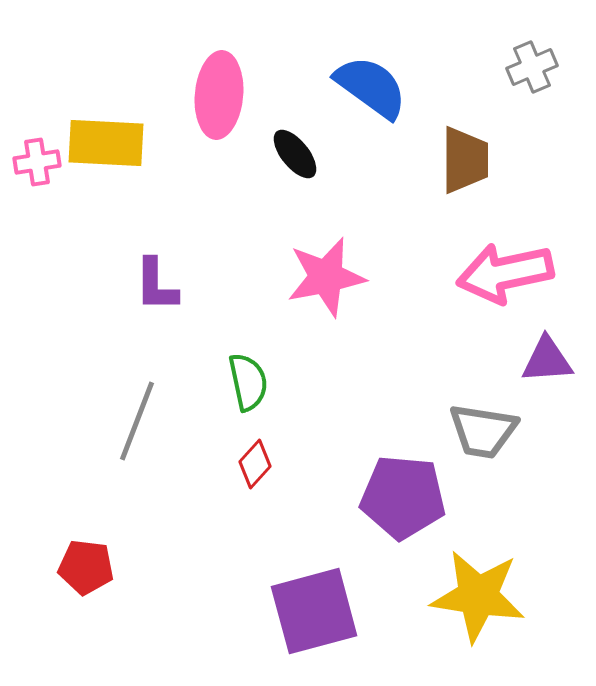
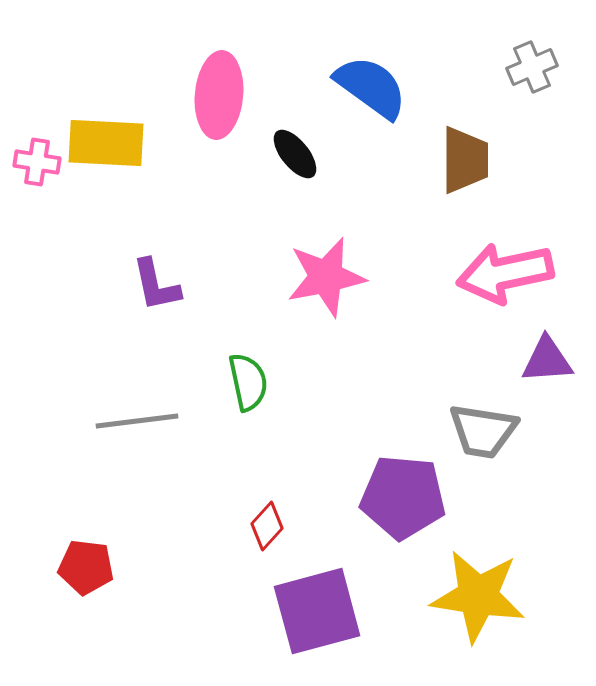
pink cross: rotated 18 degrees clockwise
purple L-shape: rotated 12 degrees counterclockwise
gray line: rotated 62 degrees clockwise
red diamond: moved 12 px right, 62 px down
purple square: moved 3 px right
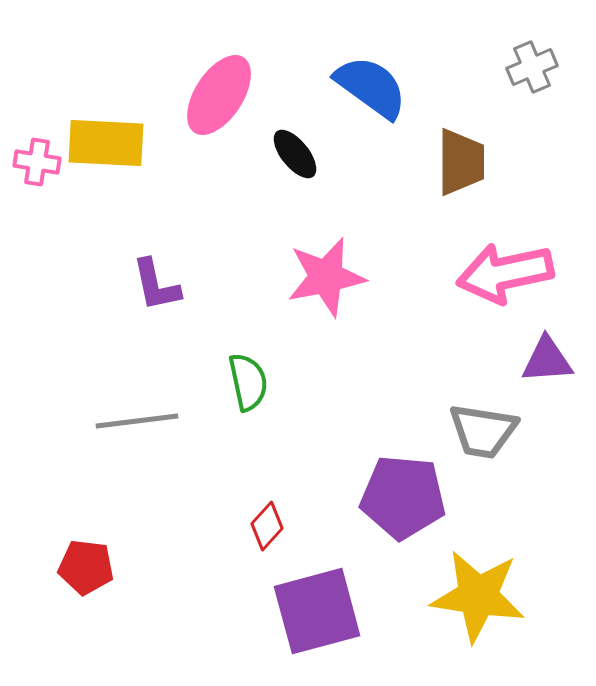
pink ellipse: rotated 28 degrees clockwise
brown trapezoid: moved 4 px left, 2 px down
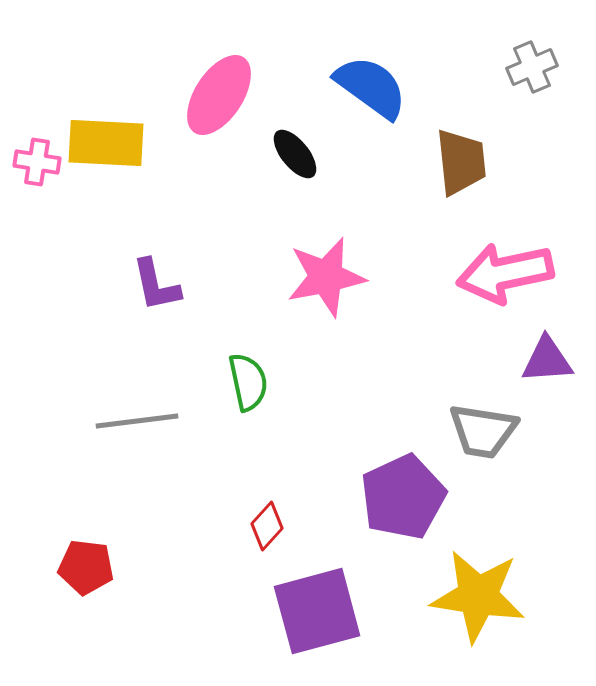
brown trapezoid: rotated 6 degrees counterclockwise
purple pentagon: rotated 30 degrees counterclockwise
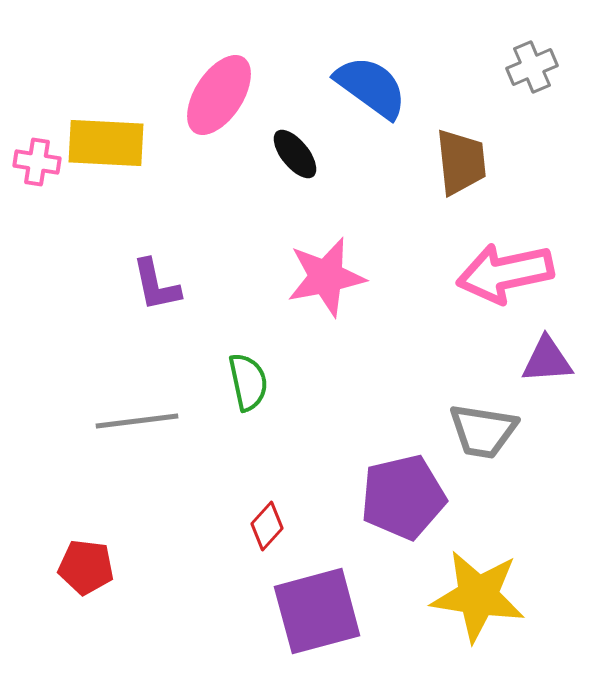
purple pentagon: rotated 12 degrees clockwise
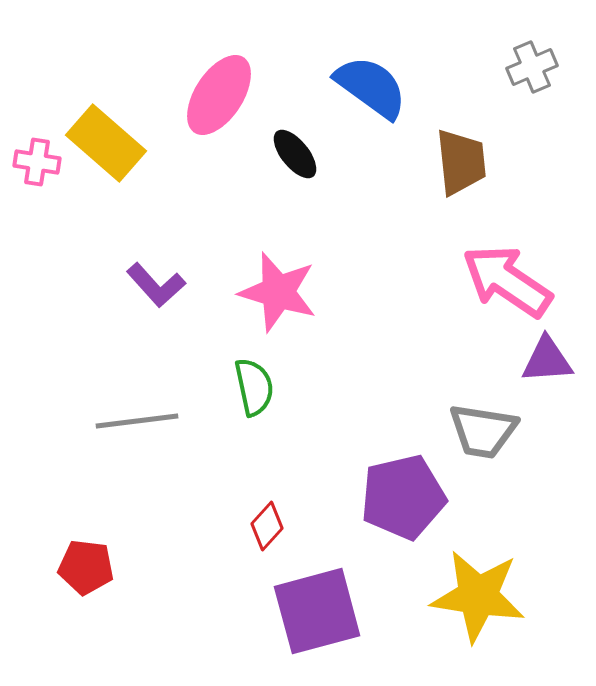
yellow rectangle: rotated 38 degrees clockwise
pink arrow: moved 2 px right, 8 px down; rotated 46 degrees clockwise
pink star: moved 48 px left, 15 px down; rotated 28 degrees clockwise
purple L-shape: rotated 30 degrees counterclockwise
green semicircle: moved 6 px right, 5 px down
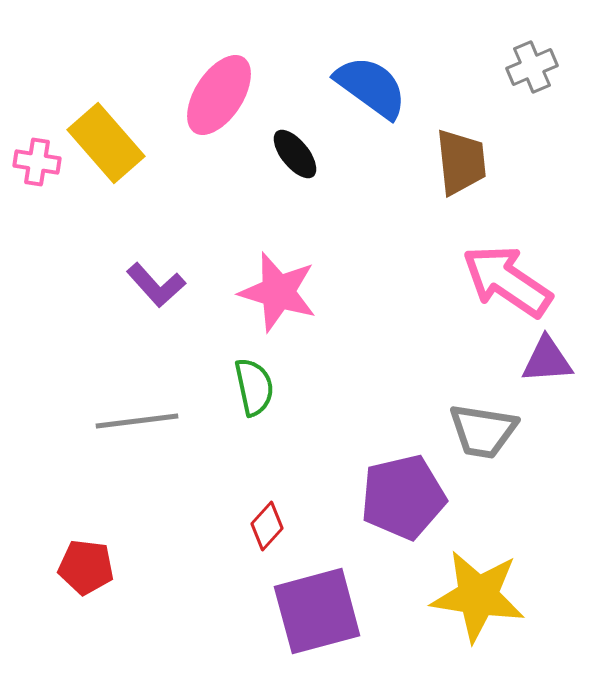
yellow rectangle: rotated 8 degrees clockwise
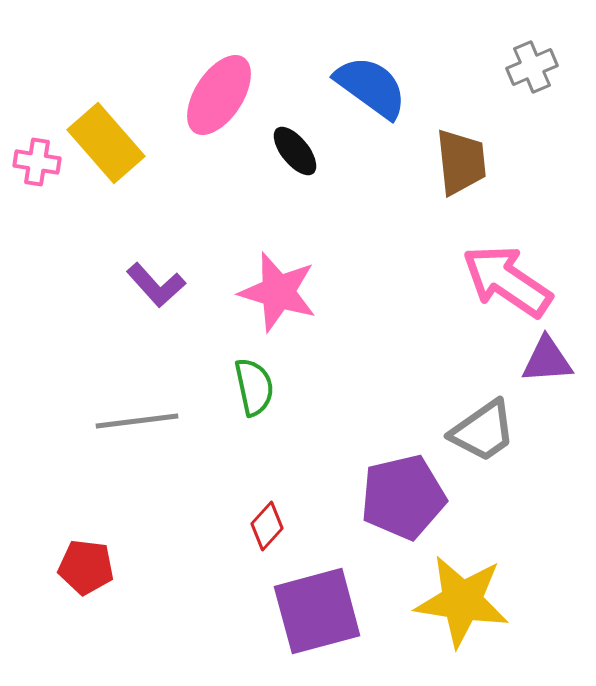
black ellipse: moved 3 px up
gray trapezoid: rotated 44 degrees counterclockwise
yellow star: moved 16 px left, 5 px down
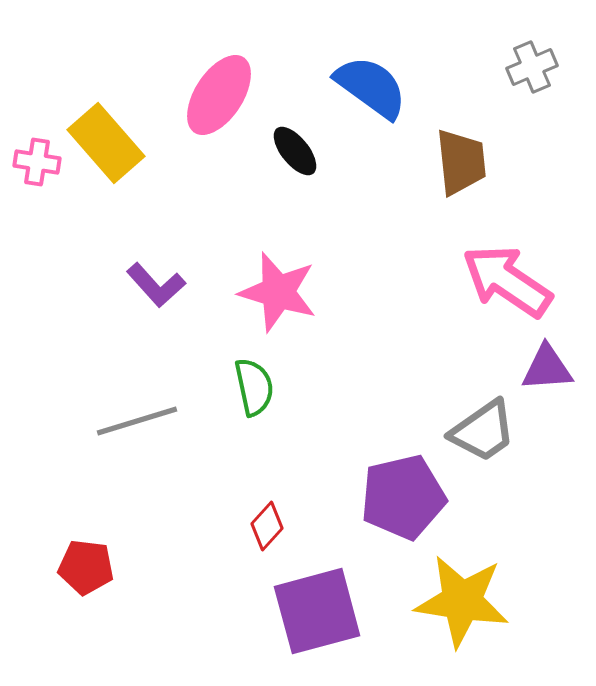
purple triangle: moved 8 px down
gray line: rotated 10 degrees counterclockwise
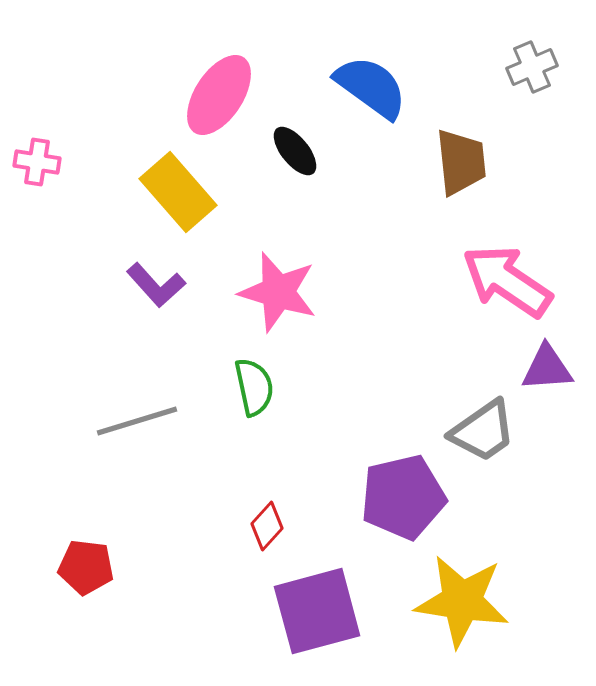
yellow rectangle: moved 72 px right, 49 px down
